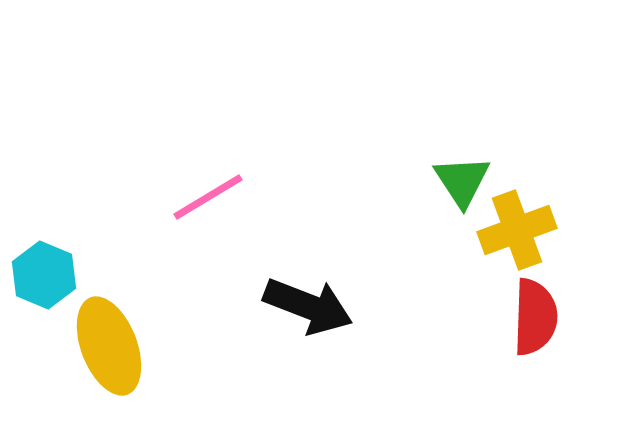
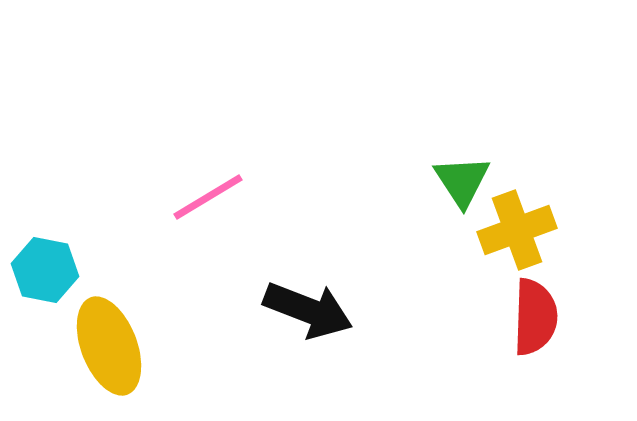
cyan hexagon: moved 1 px right, 5 px up; rotated 12 degrees counterclockwise
black arrow: moved 4 px down
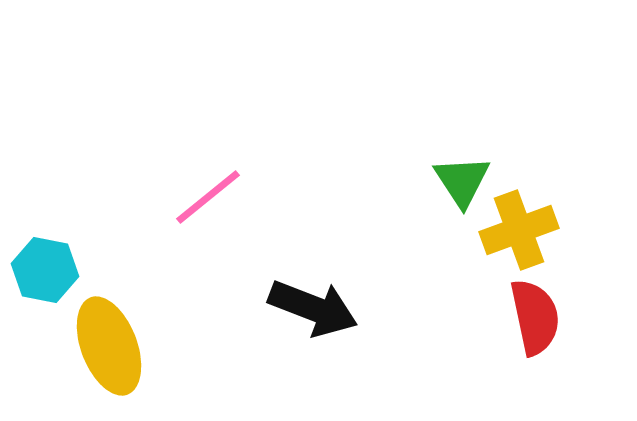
pink line: rotated 8 degrees counterclockwise
yellow cross: moved 2 px right
black arrow: moved 5 px right, 2 px up
red semicircle: rotated 14 degrees counterclockwise
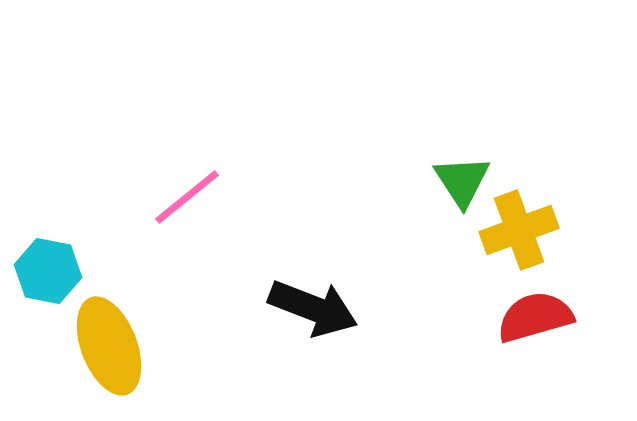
pink line: moved 21 px left
cyan hexagon: moved 3 px right, 1 px down
red semicircle: rotated 94 degrees counterclockwise
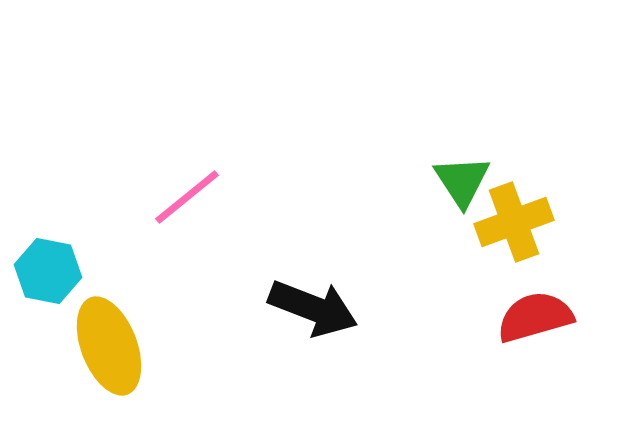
yellow cross: moved 5 px left, 8 px up
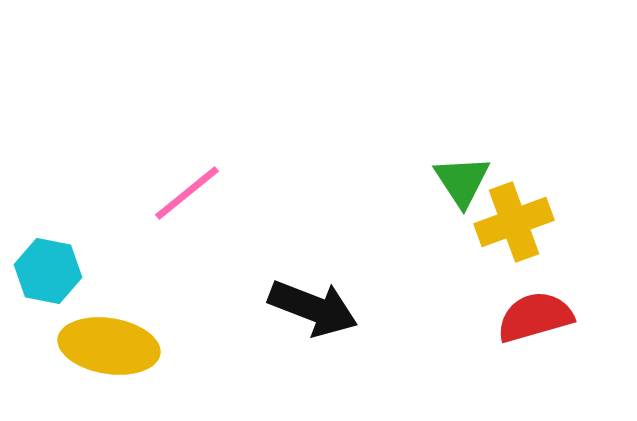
pink line: moved 4 px up
yellow ellipse: rotated 60 degrees counterclockwise
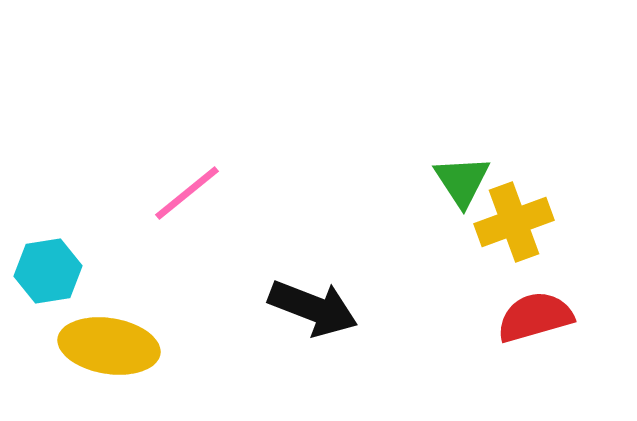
cyan hexagon: rotated 20 degrees counterclockwise
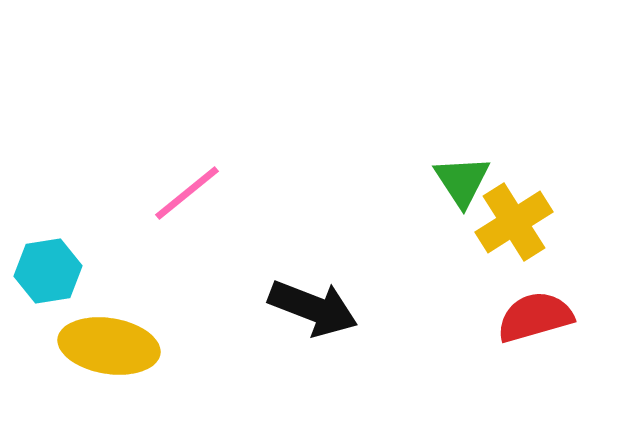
yellow cross: rotated 12 degrees counterclockwise
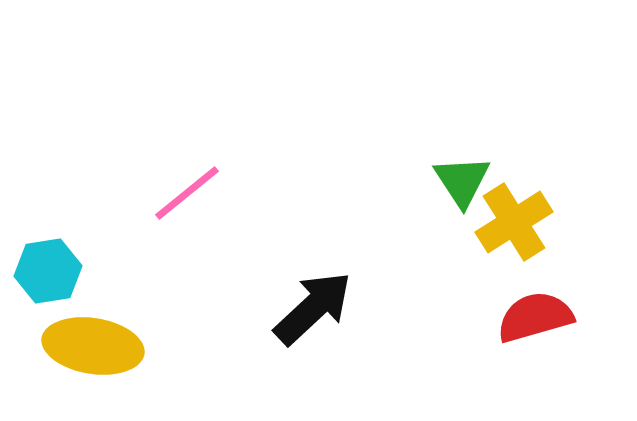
black arrow: rotated 64 degrees counterclockwise
yellow ellipse: moved 16 px left
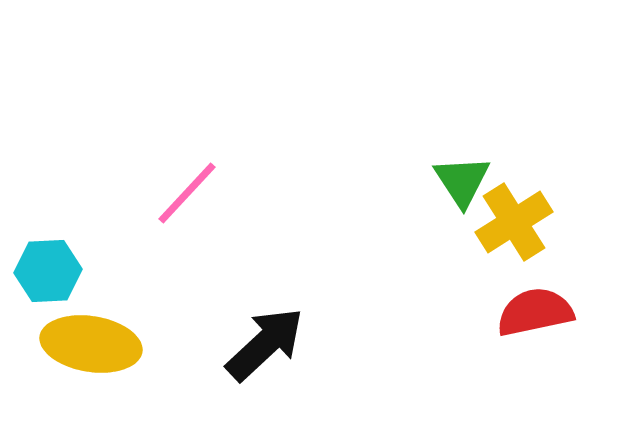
pink line: rotated 8 degrees counterclockwise
cyan hexagon: rotated 6 degrees clockwise
black arrow: moved 48 px left, 36 px down
red semicircle: moved 5 px up; rotated 4 degrees clockwise
yellow ellipse: moved 2 px left, 2 px up
